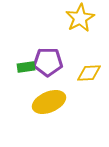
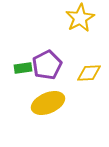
purple pentagon: moved 1 px left, 3 px down; rotated 28 degrees counterclockwise
green rectangle: moved 3 px left, 1 px down
yellow ellipse: moved 1 px left, 1 px down
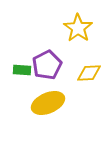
yellow star: moved 2 px left, 10 px down; rotated 8 degrees counterclockwise
green rectangle: moved 1 px left, 2 px down; rotated 12 degrees clockwise
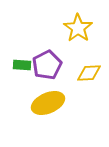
green rectangle: moved 5 px up
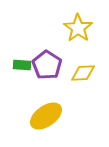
purple pentagon: rotated 12 degrees counterclockwise
yellow diamond: moved 6 px left
yellow ellipse: moved 2 px left, 13 px down; rotated 12 degrees counterclockwise
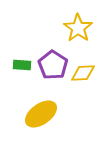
purple pentagon: moved 6 px right
yellow ellipse: moved 5 px left, 2 px up
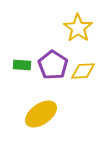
yellow diamond: moved 2 px up
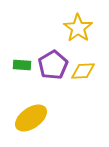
purple pentagon: rotated 8 degrees clockwise
yellow ellipse: moved 10 px left, 4 px down
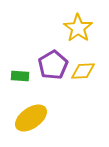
green rectangle: moved 2 px left, 11 px down
